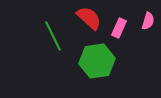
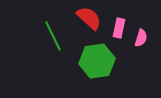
pink semicircle: moved 7 px left, 17 px down
pink rectangle: rotated 12 degrees counterclockwise
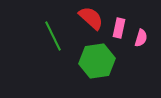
red semicircle: moved 2 px right
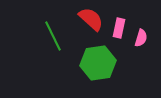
red semicircle: moved 1 px down
green hexagon: moved 1 px right, 2 px down
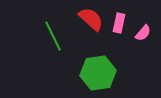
pink rectangle: moved 5 px up
pink semicircle: moved 2 px right, 5 px up; rotated 24 degrees clockwise
green hexagon: moved 10 px down
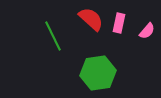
pink semicircle: moved 4 px right, 2 px up
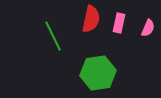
red semicircle: rotated 60 degrees clockwise
pink semicircle: moved 1 px right, 3 px up; rotated 18 degrees counterclockwise
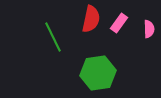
pink rectangle: rotated 24 degrees clockwise
pink semicircle: moved 1 px right, 1 px down; rotated 24 degrees counterclockwise
green line: moved 1 px down
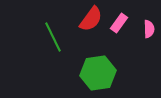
red semicircle: rotated 24 degrees clockwise
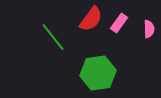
green line: rotated 12 degrees counterclockwise
